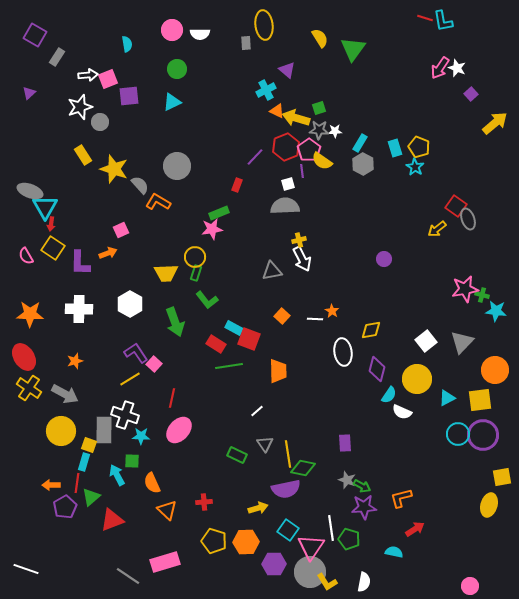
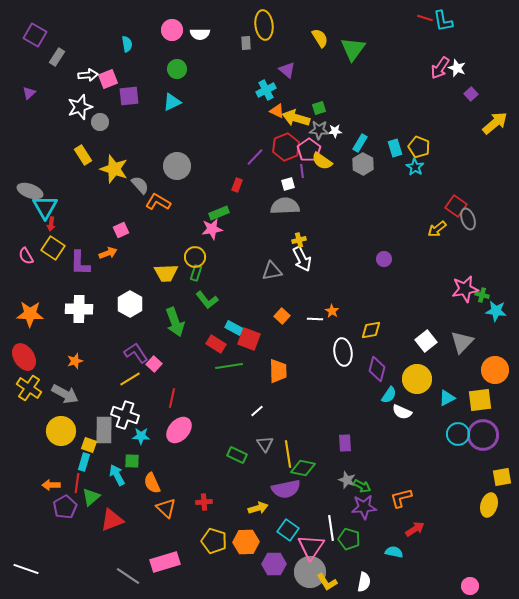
orange triangle at (167, 510): moved 1 px left, 2 px up
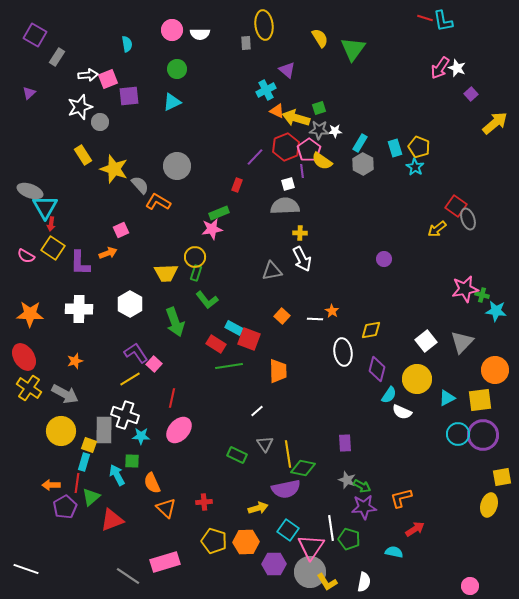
yellow cross at (299, 240): moved 1 px right, 7 px up; rotated 16 degrees clockwise
pink semicircle at (26, 256): rotated 30 degrees counterclockwise
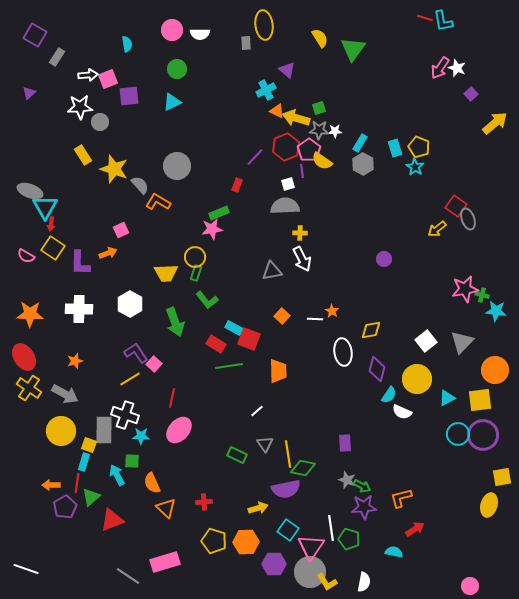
white star at (80, 107): rotated 15 degrees clockwise
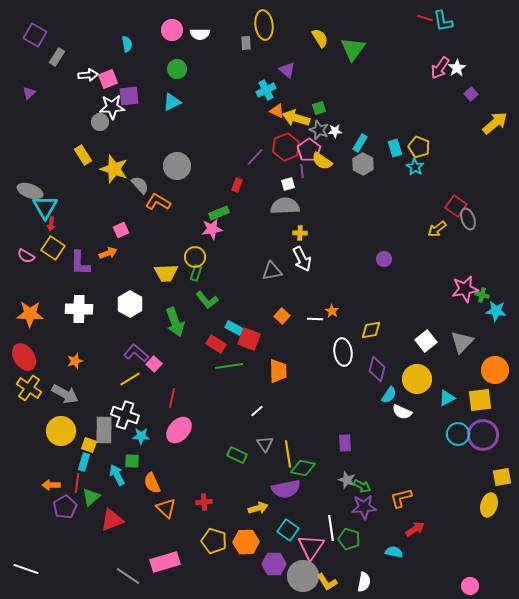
white star at (457, 68): rotated 18 degrees clockwise
white star at (80, 107): moved 32 px right
gray star at (319, 130): rotated 18 degrees clockwise
purple L-shape at (136, 353): rotated 15 degrees counterclockwise
gray circle at (310, 572): moved 7 px left, 4 px down
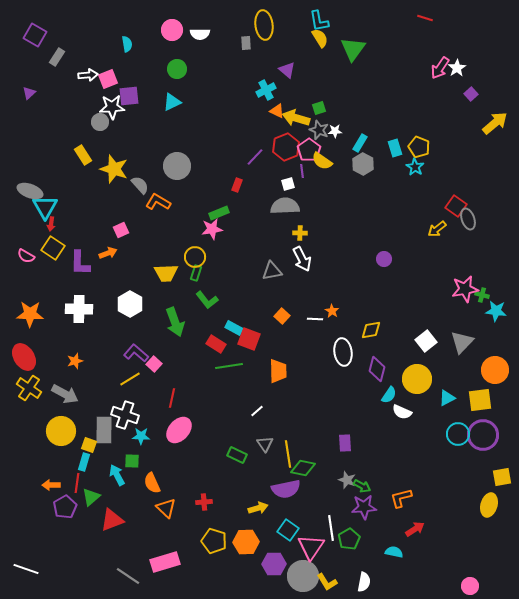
cyan L-shape at (443, 21): moved 124 px left
green pentagon at (349, 539): rotated 25 degrees clockwise
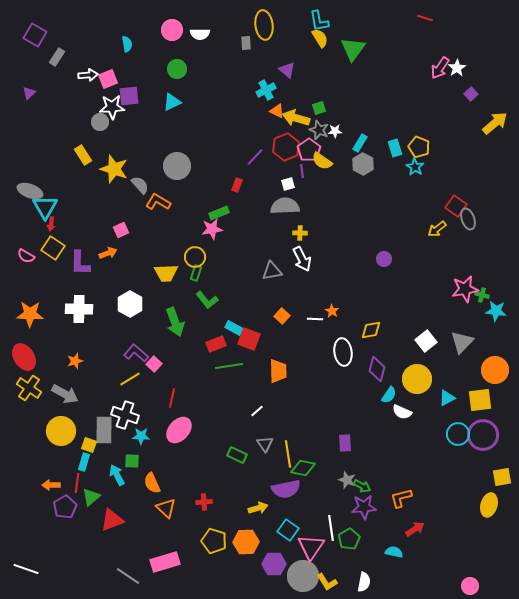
red rectangle at (216, 344): rotated 54 degrees counterclockwise
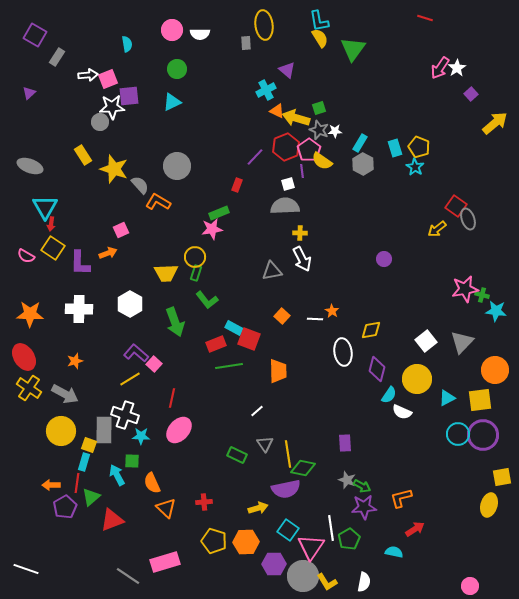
gray ellipse at (30, 191): moved 25 px up
